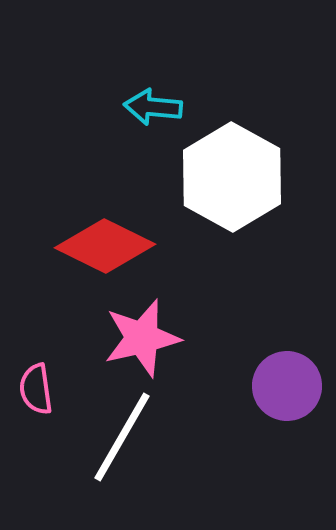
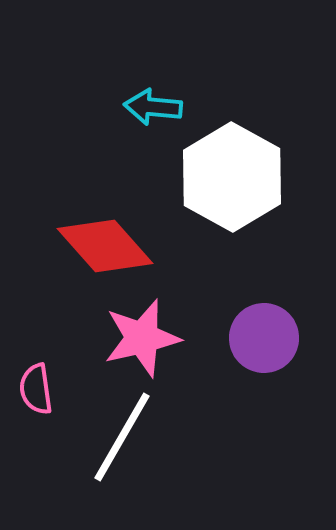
red diamond: rotated 22 degrees clockwise
purple circle: moved 23 px left, 48 px up
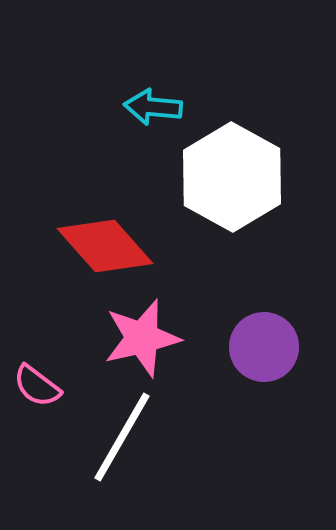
purple circle: moved 9 px down
pink semicircle: moved 1 px right, 3 px up; rotated 45 degrees counterclockwise
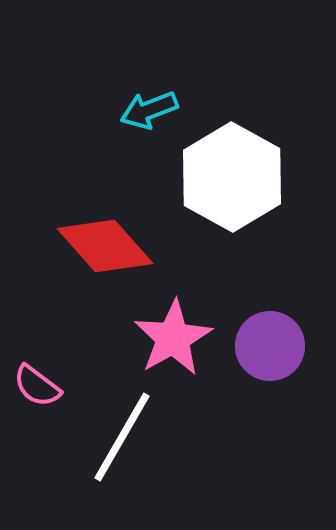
cyan arrow: moved 4 px left, 3 px down; rotated 26 degrees counterclockwise
pink star: moved 31 px right; rotated 16 degrees counterclockwise
purple circle: moved 6 px right, 1 px up
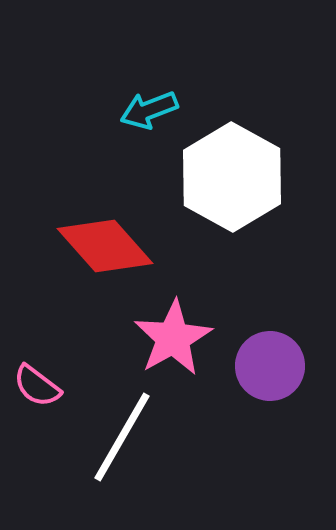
purple circle: moved 20 px down
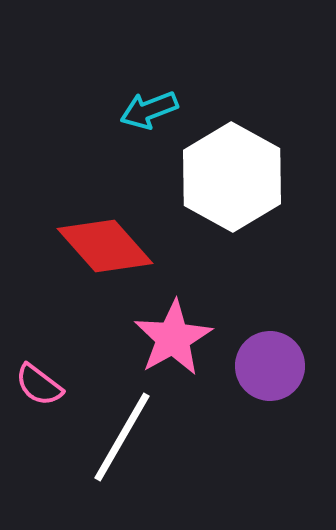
pink semicircle: moved 2 px right, 1 px up
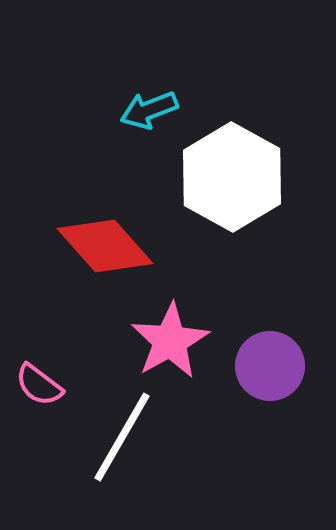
pink star: moved 3 px left, 3 px down
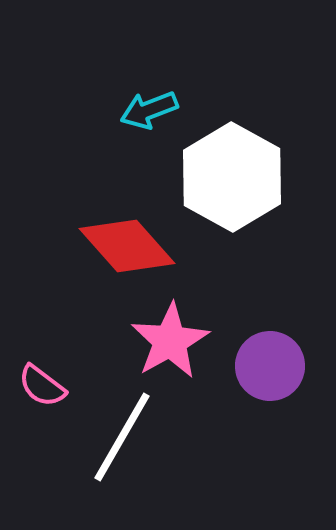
red diamond: moved 22 px right
pink semicircle: moved 3 px right, 1 px down
